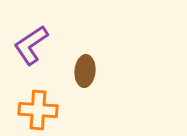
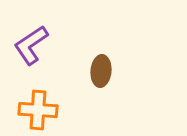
brown ellipse: moved 16 px right
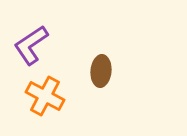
orange cross: moved 7 px right, 14 px up; rotated 24 degrees clockwise
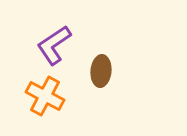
purple L-shape: moved 23 px right
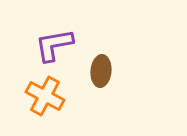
purple L-shape: rotated 24 degrees clockwise
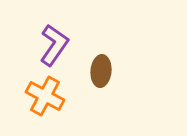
purple L-shape: rotated 135 degrees clockwise
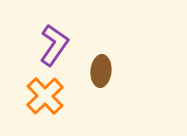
orange cross: rotated 18 degrees clockwise
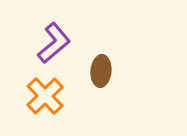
purple L-shape: moved 2 px up; rotated 15 degrees clockwise
